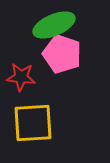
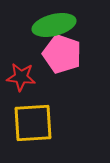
green ellipse: rotated 9 degrees clockwise
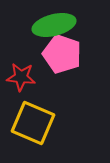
yellow square: rotated 27 degrees clockwise
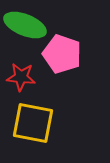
green ellipse: moved 29 px left; rotated 36 degrees clockwise
yellow square: rotated 12 degrees counterclockwise
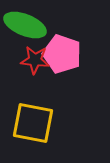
red star: moved 14 px right, 17 px up
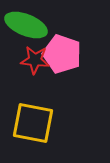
green ellipse: moved 1 px right
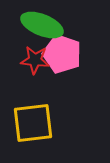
green ellipse: moved 16 px right
yellow square: rotated 18 degrees counterclockwise
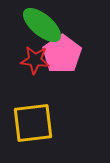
green ellipse: rotated 18 degrees clockwise
pink pentagon: rotated 18 degrees clockwise
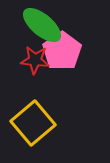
pink pentagon: moved 3 px up
yellow square: rotated 33 degrees counterclockwise
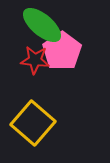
yellow square: rotated 9 degrees counterclockwise
